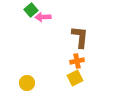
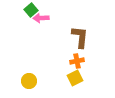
pink arrow: moved 2 px left, 1 px down
yellow circle: moved 2 px right, 2 px up
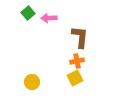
green square: moved 3 px left, 3 px down
pink arrow: moved 8 px right
yellow circle: moved 3 px right, 1 px down
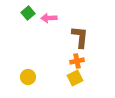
yellow circle: moved 4 px left, 5 px up
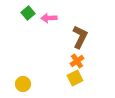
brown L-shape: rotated 20 degrees clockwise
orange cross: rotated 24 degrees counterclockwise
yellow circle: moved 5 px left, 7 px down
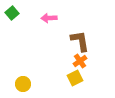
green square: moved 16 px left
brown L-shape: moved 4 px down; rotated 35 degrees counterclockwise
orange cross: moved 3 px right
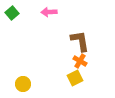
pink arrow: moved 6 px up
orange cross: rotated 24 degrees counterclockwise
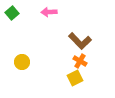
brown L-shape: rotated 145 degrees clockwise
yellow circle: moved 1 px left, 22 px up
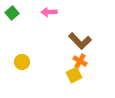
yellow square: moved 1 px left, 3 px up
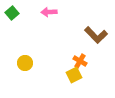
brown L-shape: moved 16 px right, 6 px up
yellow circle: moved 3 px right, 1 px down
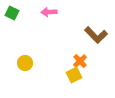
green square: rotated 24 degrees counterclockwise
orange cross: rotated 16 degrees clockwise
